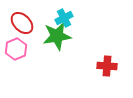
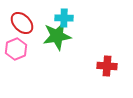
cyan cross: rotated 30 degrees clockwise
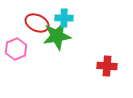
red ellipse: moved 15 px right; rotated 20 degrees counterclockwise
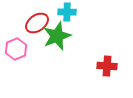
cyan cross: moved 3 px right, 6 px up
red ellipse: rotated 60 degrees counterclockwise
green star: rotated 12 degrees counterclockwise
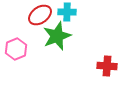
red ellipse: moved 3 px right, 8 px up
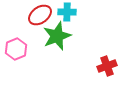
red cross: rotated 24 degrees counterclockwise
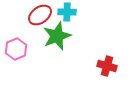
red cross: rotated 36 degrees clockwise
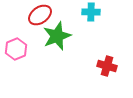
cyan cross: moved 24 px right
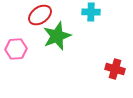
pink hexagon: rotated 20 degrees clockwise
red cross: moved 8 px right, 3 px down
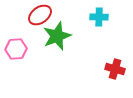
cyan cross: moved 8 px right, 5 px down
